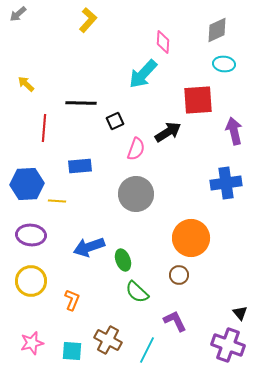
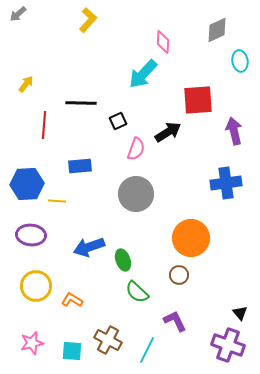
cyan ellipse: moved 16 px right, 3 px up; rotated 75 degrees clockwise
yellow arrow: rotated 84 degrees clockwise
black square: moved 3 px right
red line: moved 3 px up
yellow circle: moved 5 px right, 5 px down
orange L-shape: rotated 80 degrees counterclockwise
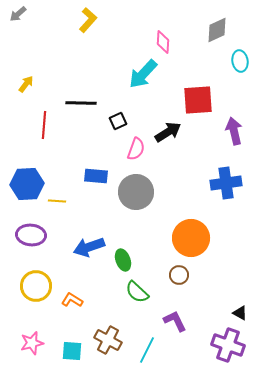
blue rectangle: moved 16 px right, 10 px down; rotated 10 degrees clockwise
gray circle: moved 2 px up
black triangle: rotated 21 degrees counterclockwise
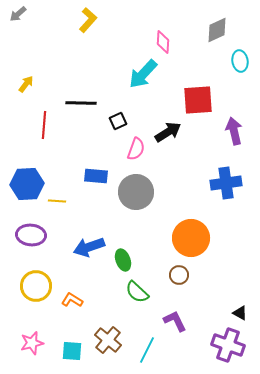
brown cross: rotated 12 degrees clockwise
